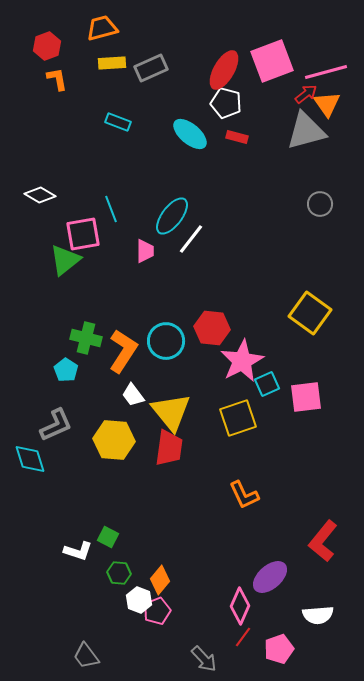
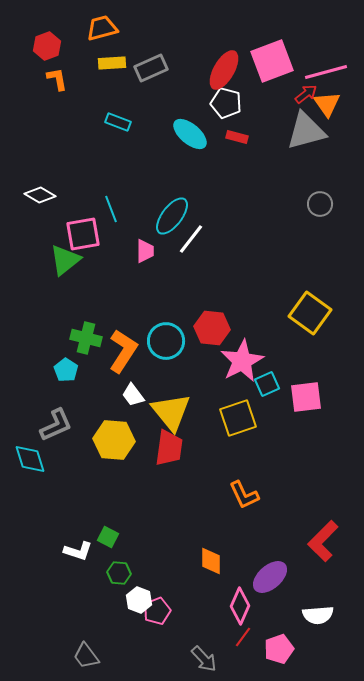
red L-shape at (323, 541): rotated 6 degrees clockwise
orange diamond at (160, 580): moved 51 px right, 19 px up; rotated 40 degrees counterclockwise
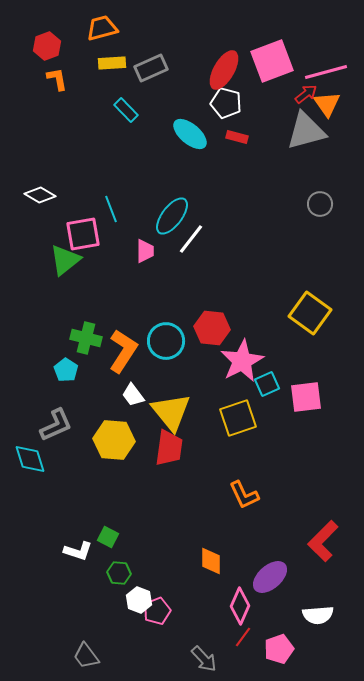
cyan rectangle at (118, 122): moved 8 px right, 12 px up; rotated 25 degrees clockwise
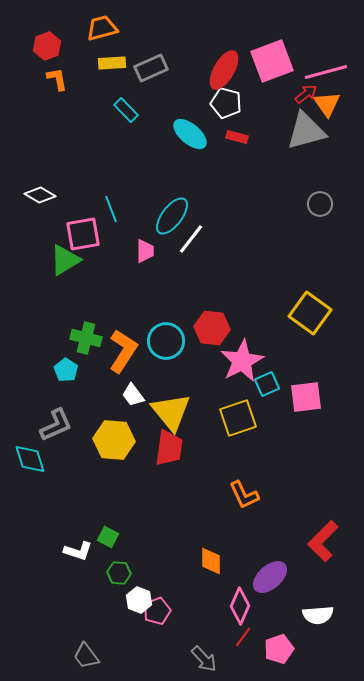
green triangle at (65, 260): rotated 8 degrees clockwise
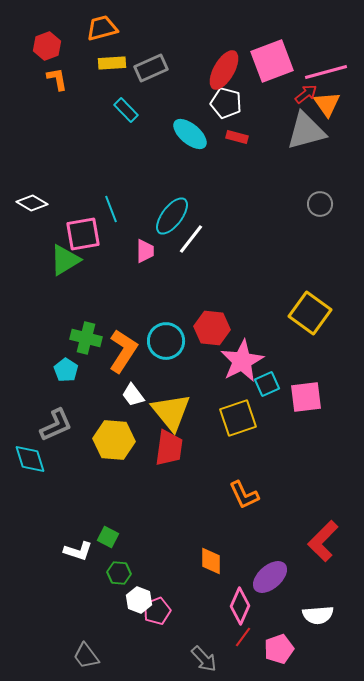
white diamond at (40, 195): moved 8 px left, 8 px down
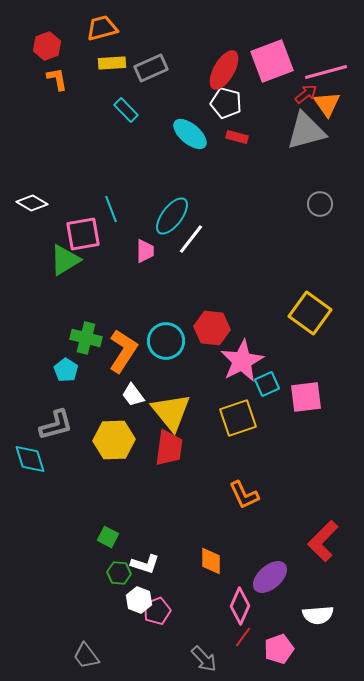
gray L-shape at (56, 425): rotated 9 degrees clockwise
yellow hexagon at (114, 440): rotated 6 degrees counterclockwise
white L-shape at (78, 551): moved 67 px right, 13 px down
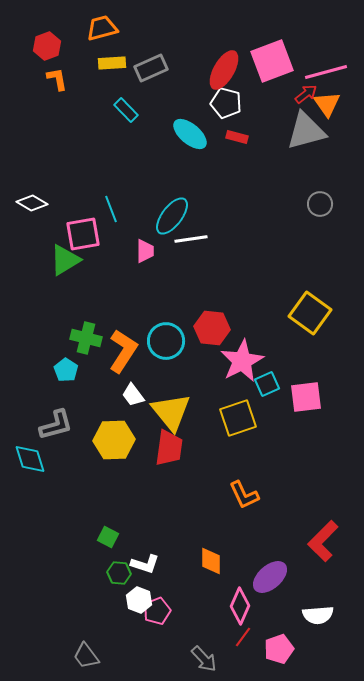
white line at (191, 239): rotated 44 degrees clockwise
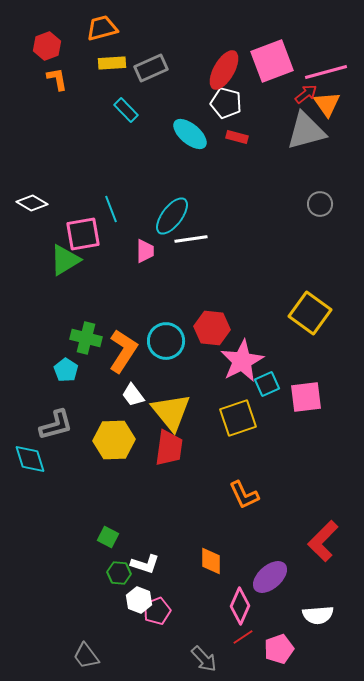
red line at (243, 637): rotated 20 degrees clockwise
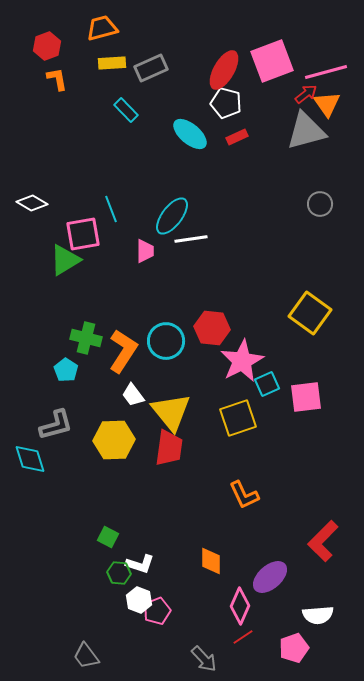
red rectangle at (237, 137): rotated 40 degrees counterclockwise
white L-shape at (145, 564): moved 5 px left
pink pentagon at (279, 649): moved 15 px right, 1 px up
